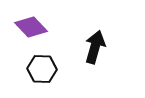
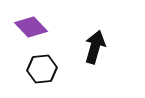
black hexagon: rotated 8 degrees counterclockwise
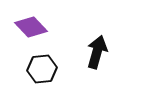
black arrow: moved 2 px right, 5 px down
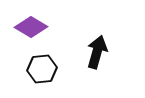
purple diamond: rotated 16 degrees counterclockwise
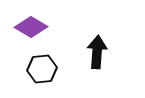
black arrow: rotated 12 degrees counterclockwise
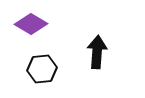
purple diamond: moved 3 px up
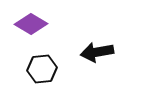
black arrow: rotated 104 degrees counterclockwise
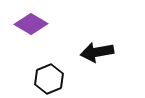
black hexagon: moved 7 px right, 10 px down; rotated 16 degrees counterclockwise
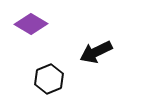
black arrow: moved 1 px left; rotated 16 degrees counterclockwise
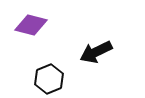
purple diamond: moved 1 px down; rotated 16 degrees counterclockwise
